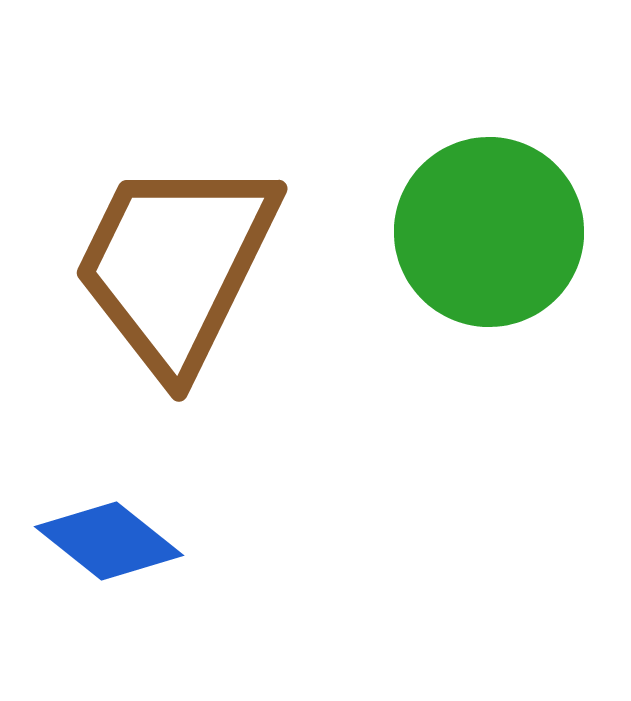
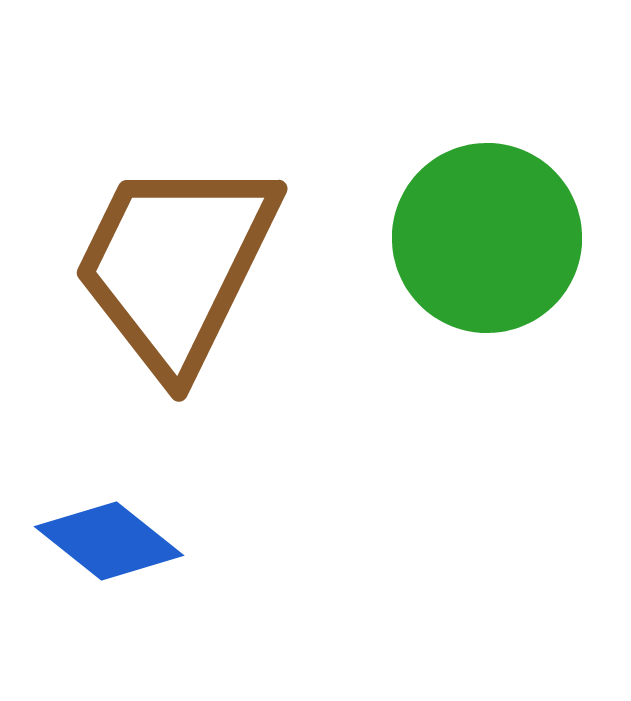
green circle: moved 2 px left, 6 px down
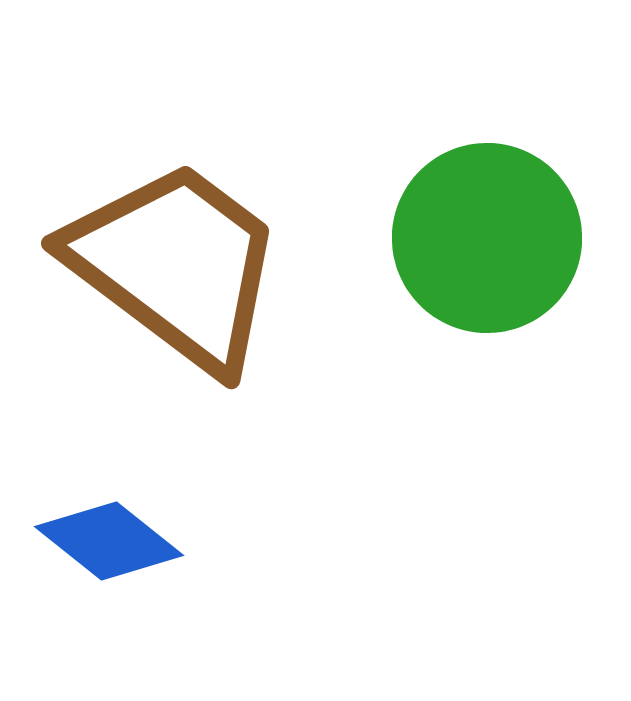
brown trapezoid: rotated 101 degrees clockwise
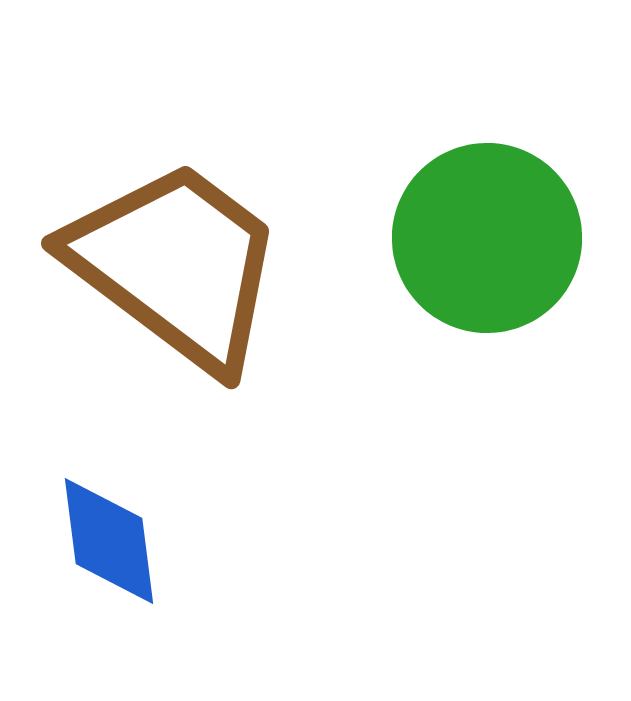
blue diamond: rotated 44 degrees clockwise
